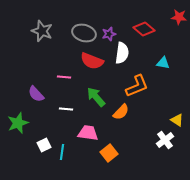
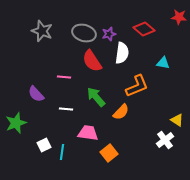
red semicircle: rotated 35 degrees clockwise
green star: moved 2 px left
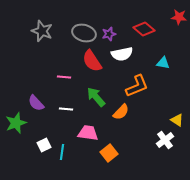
white semicircle: moved 1 px down; rotated 70 degrees clockwise
purple semicircle: moved 9 px down
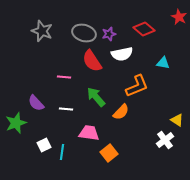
red star: rotated 21 degrees clockwise
pink trapezoid: moved 1 px right
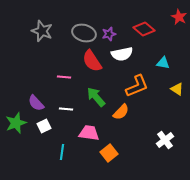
yellow triangle: moved 31 px up
white square: moved 19 px up
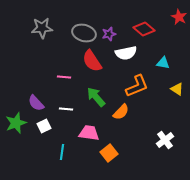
gray star: moved 3 px up; rotated 25 degrees counterclockwise
white semicircle: moved 4 px right, 1 px up
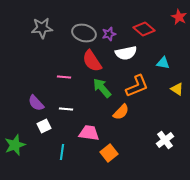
green arrow: moved 6 px right, 9 px up
green star: moved 1 px left, 22 px down
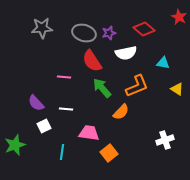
purple star: moved 1 px up
white cross: rotated 18 degrees clockwise
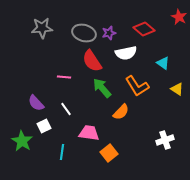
cyan triangle: rotated 24 degrees clockwise
orange L-shape: rotated 80 degrees clockwise
white line: rotated 48 degrees clockwise
green star: moved 7 px right, 4 px up; rotated 20 degrees counterclockwise
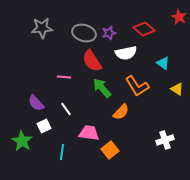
orange square: moved 1 px right, 3 px up
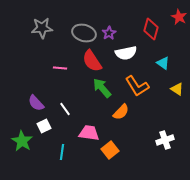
red diamond: moved 7 px right; rotated 65 degrees clockwise
purple star: rotated 16 degrees counterclockwise
pink line: moved 4 px left, 9 px up
white line: moved 1 px left
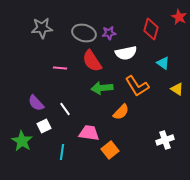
purple star: rotated 24 degrees clockwise
green arrow: rotated 55 degrees counterclockwise
